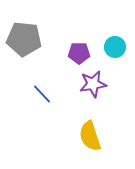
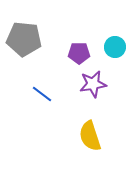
blue line: rotated 10 degrees counterclockwise
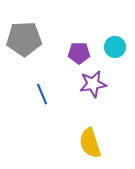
gray pentagon: rotated 8 degrees counterclockwise
blue line: rotated 30 degrees clockwise
yellow semicircle: moved 7 px down
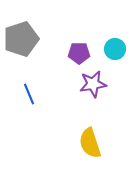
gray pentagon: moved 3 px left; rotated 16 degrees counterclockwise
cyan circle: moved 2 px down
blue line: moved 13 px left
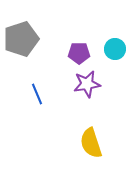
purple star: moved 6 px left
blue line: moved 8 px right
yellow semicircle: moved 1 px right
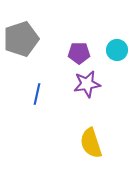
cyan circle: moved 2 px right, 1 px down
blue line: rotated 35 degrees clockwise
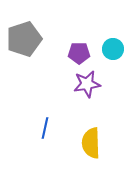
gray pentagon: moved 3 px right
cyan circle: moved 4 px left, 1 px up
blue line: moved 8 px right, 34 px down
yellow semicircle: rotated 16 degrees clockwise
